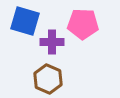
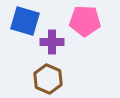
pink pentagon: moved 2 px right, 3 px up
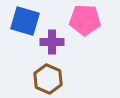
pink pentagon: moved 1 px up
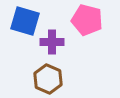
pink pentagon: moved 2 px right; rotated 12 degrees clockwise
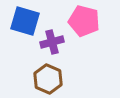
pink pentagon: moved 3 px left, 1 px down
purple cross: rotated 15 degrees counterclockwise
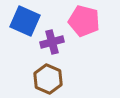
blue square: rotated 8 degrees clockwise
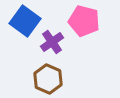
blue square: rotated 12 degrees clockwise
purple cross: rotated 20 degrees counterclockwise
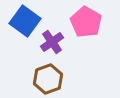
pink pentagon: moved 2 px right, 1 px down; rotated 16 degrees clockwise
brown hexagon: rotated 16 degrees clockwise
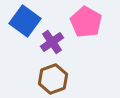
brown hexagon: moved 5 px right
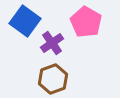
purple cross: moved 1 px down
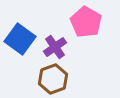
blue square: moved 5 px left, 18 px down
purple cross: moved 3 px right, 4 px down
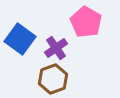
purple cross: moved 1 px right, 1 px down
